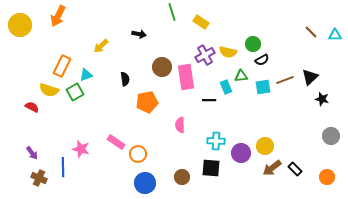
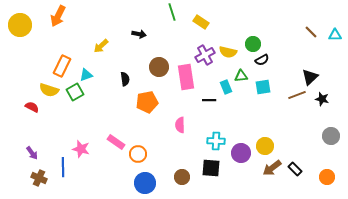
brown circle at (162, 67): moved 3 px left
brown line at (285, 80): moved 12 px right, 15 px down
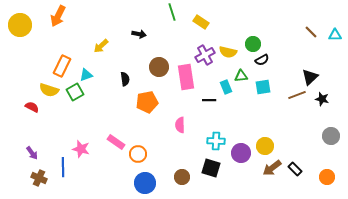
black square at (211, 168): rotated 12 degrees clockwise
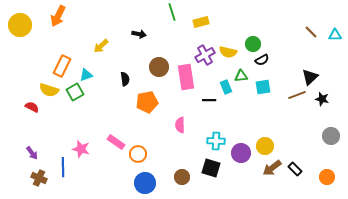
yellow rectangle at (201, 22): rotated 49 degrees counterclockwise
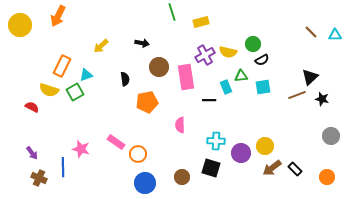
black arrow at (139, 34): moved 3 px right, 9 px down
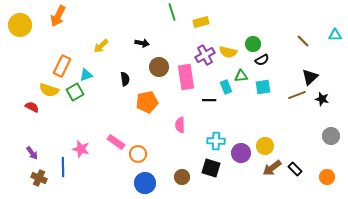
brown line at (311, 32): moved 8 px left, 9 px down
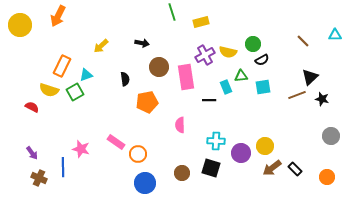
brown circle at (182, 177): moved 4 px up
